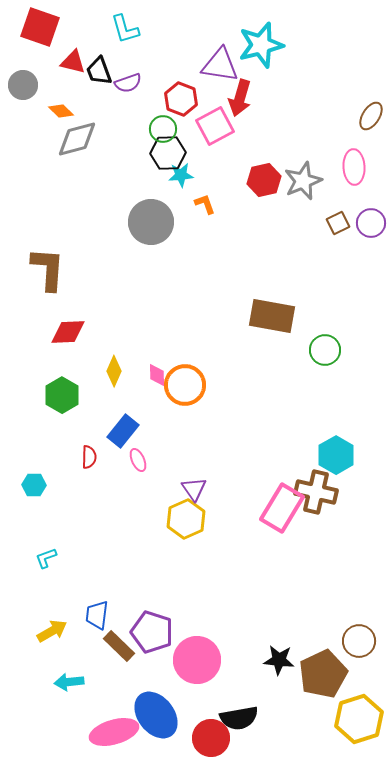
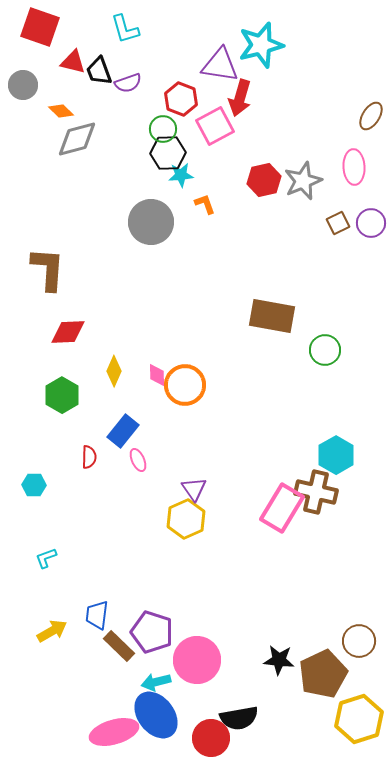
cyan arrow at (69, 682): moved 87 px right; rotated 8 degrees counterclockwise
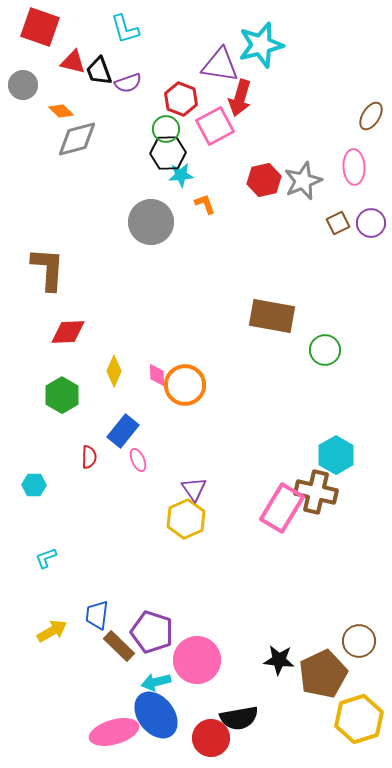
green circle at (163, 129): moved 3 px right
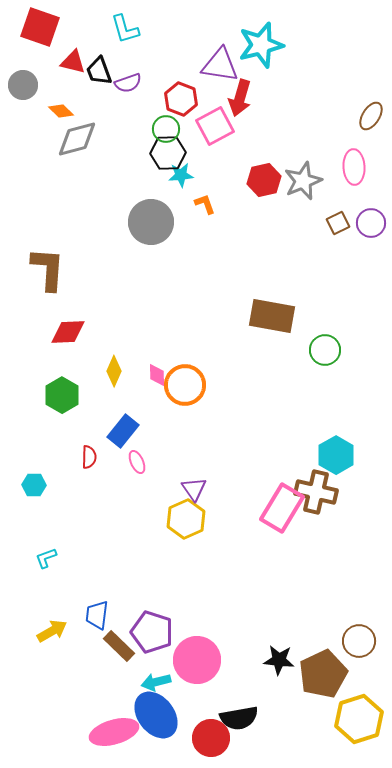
pink ellipse at (138, 460): moved 1 px left, 2 px down
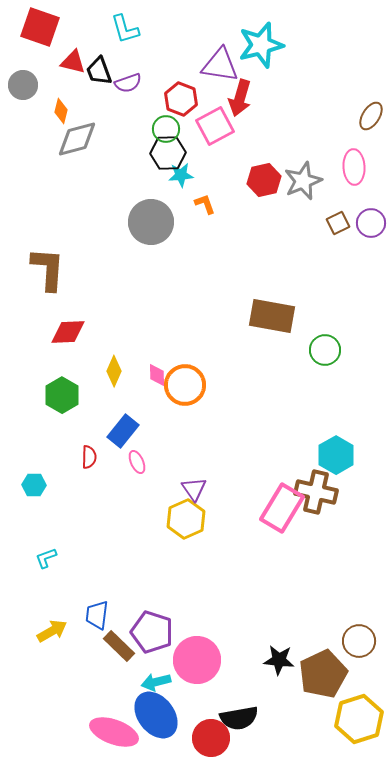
orange diamond at (61, 111): rotated 60 degrees clockwise
pink ellipse at (114, 732): rotated 36 degrees clockwise
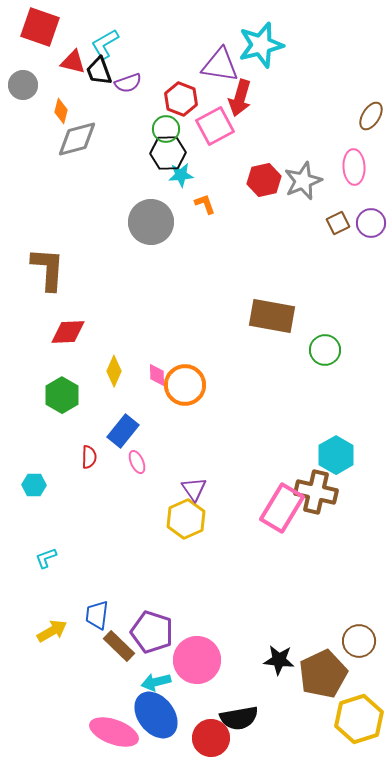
cyan L-shape at (125, 29): moved 20 px left, 15 px down; rotated 76 degrees clockwise
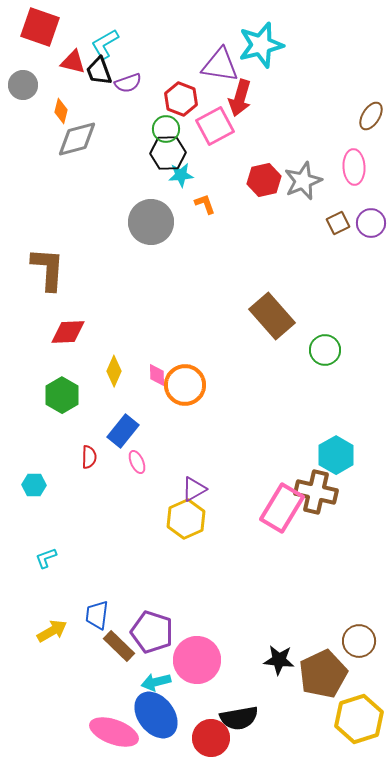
brown rectangle at (272, 316): rotated 39 degrees clockwise
purple triangle at (194, 489): rotated 36 degrees clockwise
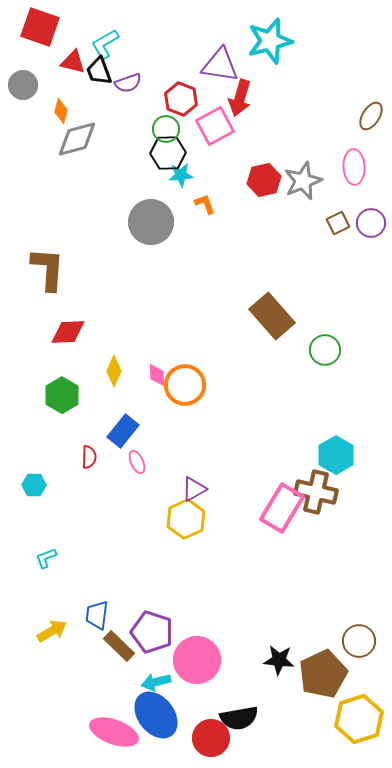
cyan star at (261, 45): moved 9 px right, 4 px up
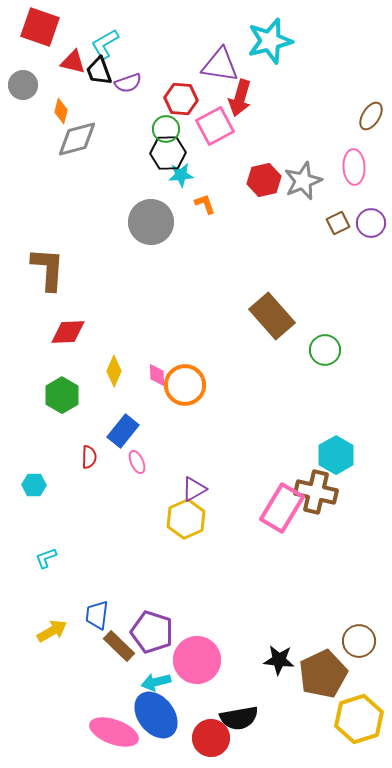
red hexagon at (181, 99): rotated 16 degrees counterclockwise
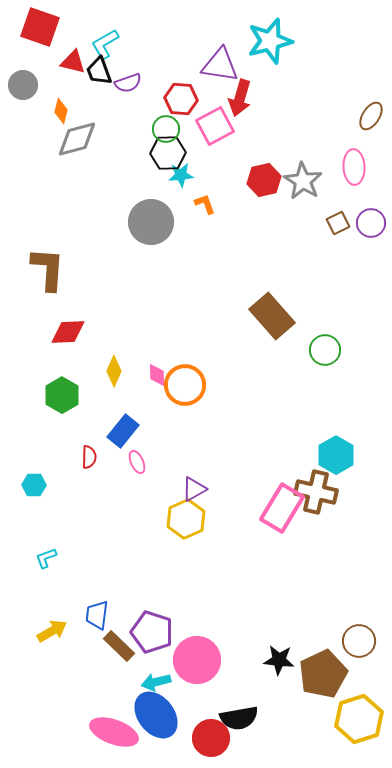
gray star at (303, 181): rotated 18 degrees counterclockwise
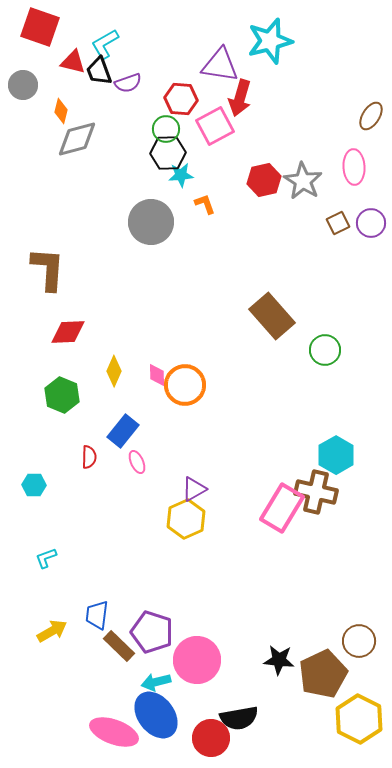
green hexagon at (62, 395): rotated 8 degrees counterclockwise
yellow hexagon at (359, 719): rotated 15 degrees counterclockwise
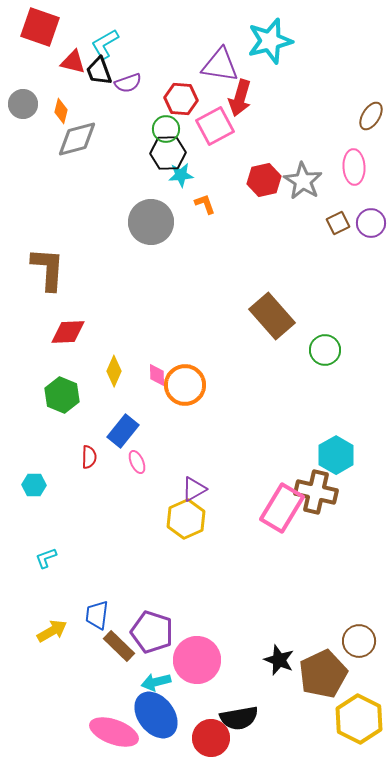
gray circle at (23, 85): moved 19 px down
black star at (279, 660): rotated 16 degrees clockwise
